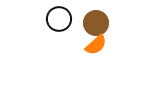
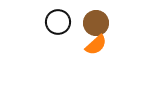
black circle: moved 1 px left, 3 px down
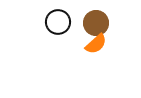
orange semicircle: moved 1 px up
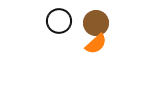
black circle: moved 1 px right, 1 px up
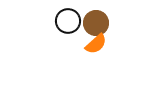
black circle: moved 9 px right
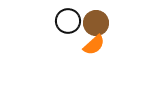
orange semicircle: moved 2 px left, 1 px down
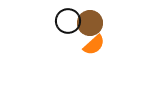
brown circle: moved 6 px left
